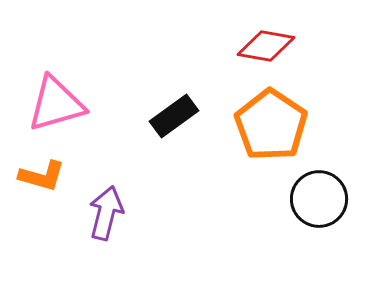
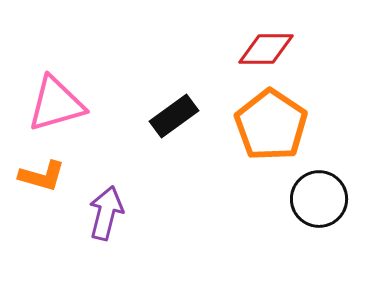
red diamond: moved 3 px down; rotated 10 degrees counterclockwise
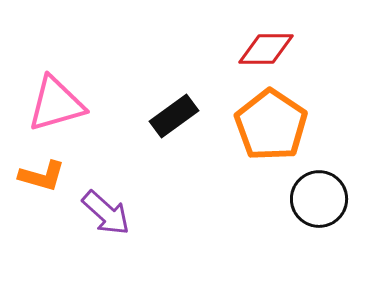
purple arrow: rotated 118 degrees clockwise
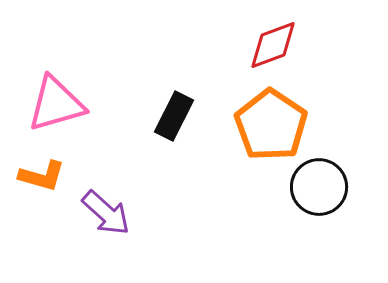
red diamond: moved 7 px right, 4 px up; rotated 20 degrees counterclockwise
black rectangle: rotated 27 degrees counterclockwise
black circle: moved 12 px up
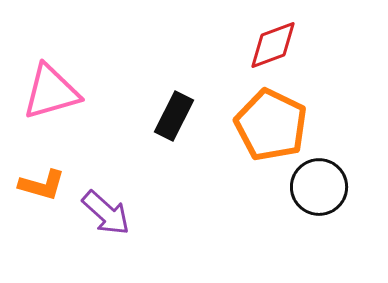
pink triangle: moved 5 px left, 12 px up
orange pentagon: rotated 8 degrees counterclockwise
orange L-shape: moved 9 px down
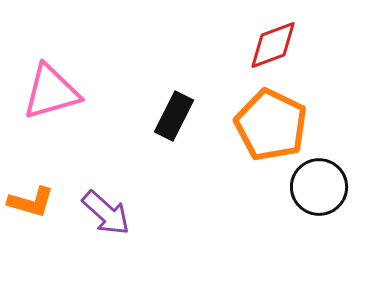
orange L-shape: moved 11 px left, 17 px down
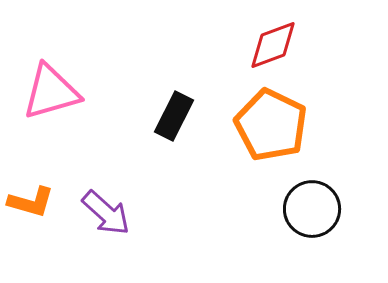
black circle: moved 7 px left, 22 px down
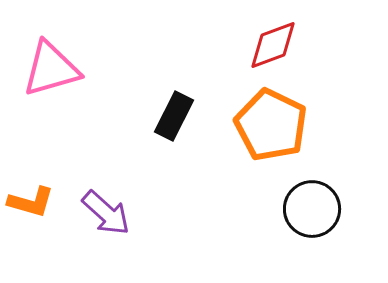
pink triangle: moved 23 px up
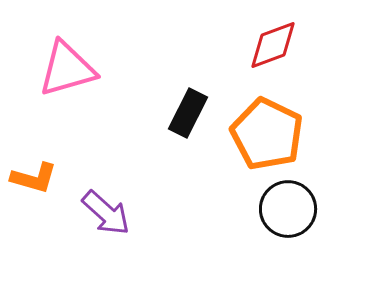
pink triangle: moved 16 px right
black rectangle: moved 14 px right, 3 px up
orange pentagon: moved 4 px left, 9 px down
orange L-shape: moved 3 px right, 24 px up
black circle: moved 24 px left
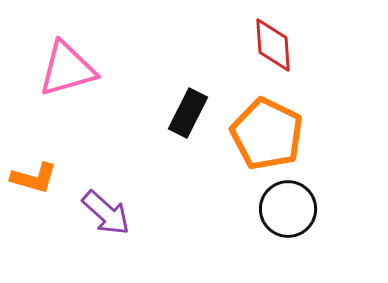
red diamond: rotated 74 degrees counterclockwise
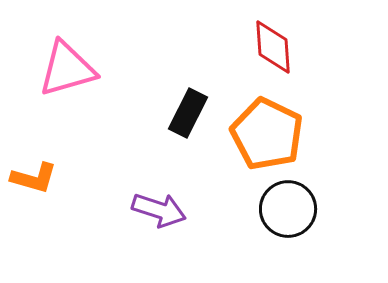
red diamond: moved 2 px down
purple arrow: moved 53 px right, 3 px up; rotated 24 degrees counterclockwise
